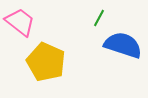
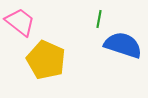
green line: moved 1 px down; rotated 18 degrees counterclockwise
yellow pentagon: moved 2 px up
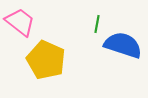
green line: moved 2 px left, 5 px down
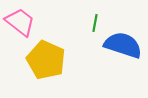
green line: moved 2 px left, 1 px up
